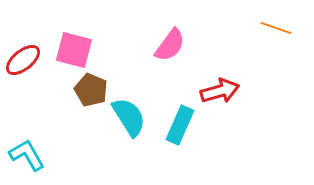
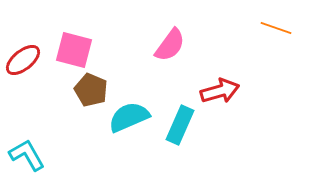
cyan semicircle: rotated 81 degrees counterclockwise
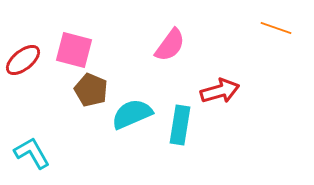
cyan semicircle: moved 3 px right, 3 px up
cyan rectangle: rotated 15 degrees counterclockwise
cyan L-shape: moved 5 px right, 2 px up
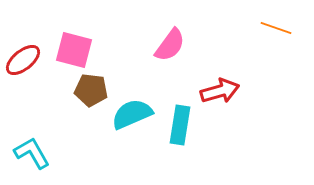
brown pentagon: rotated 16 degrees counterclockwise
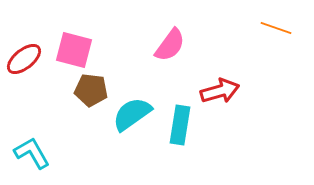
red ellipse: moved 1 px right, 1 px up
cyan semicircle: rotated 12 degrees counterclockwise
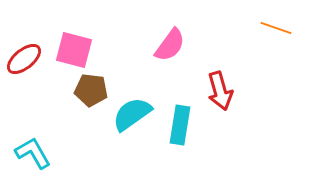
red arrow: rotated 90 degrees clockwise
cyan L-shape: moved 1 px right
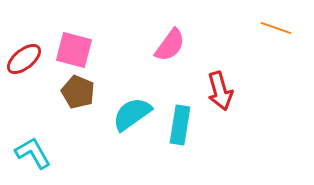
brown pentagon: moved 13 px left, 2 px down; rotated 16 degrees clockwise
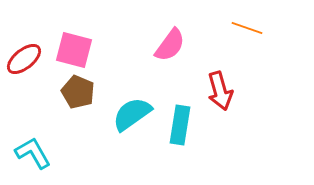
orange line: moved 29 px left
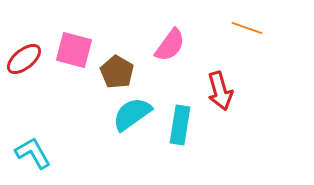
brown pentagon: moved 39 px right, 20 px up; rotated 8 degrees clockwise
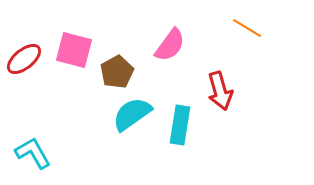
orange line: rotated 12 degrees clockwise
brown pentagon: rotated 12 degrees clockwise
